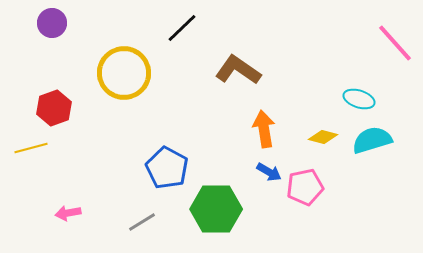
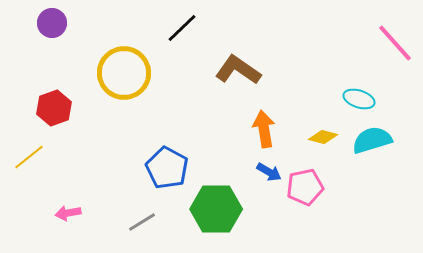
yellow line: moved 2 px left, 9 px down; rotated 24 degrees counterclockwise
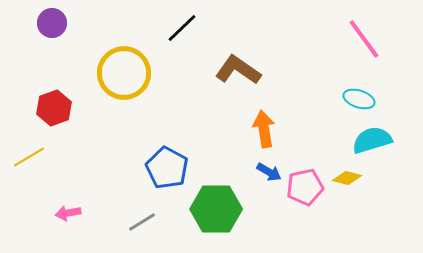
pink line: moved 31 px left, 4 px up; rotated 6 degrees clockwise
yellow diamond: moved 24 px right, 41 px down
yellow line: rotated 8 degrees clockwise
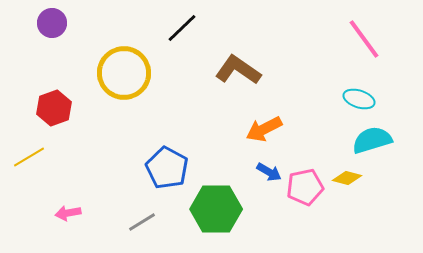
orange arrow: rotated 108 degrees counterclockwise
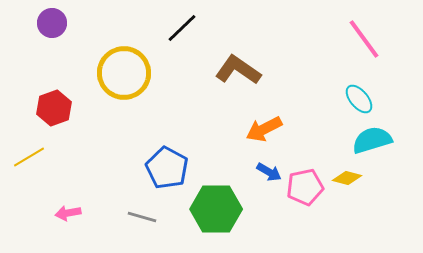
cyan ellipse: rotated 32 degrees clockwise
gray line: moved 5 px up; rotated 48 degrees clockwise
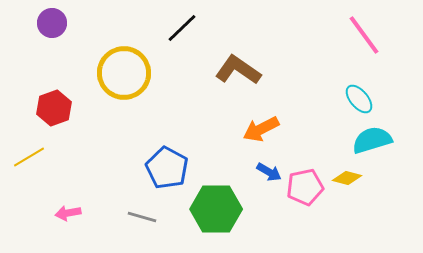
pink line: moved 4 px up
orange arrow: moved 3 px left
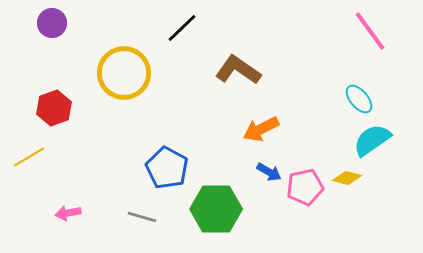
pink line: moved 6 px right, 4 px up
cyan semicircle: rotated 18 degrees counterclockwise
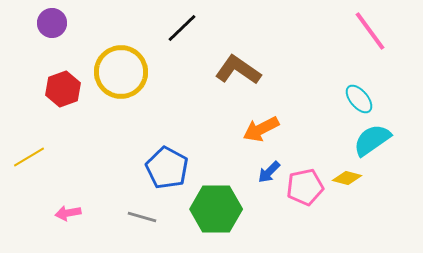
yellow circle: moved 3 px left, 1 px up
red hexagon: moved 9 px right, 19 px up
blue arrow: rotated 105 degrees clockwise
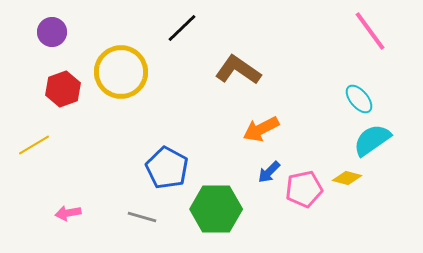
purple circle: moved 9 px down
yellow line: moved 5 px right, 12 px up
pink pentagon: moved 1 px left, 2 px down
